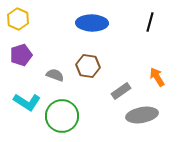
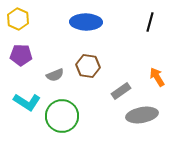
blue ellipse: moved 6 px left, 1 px up
purple pentagon: rotated 20 degrees clockwise
gray semicircle: rotated 138 degrees clockwise
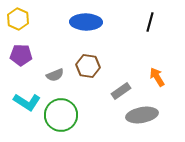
green circle: moved 1 px left, 1 px up
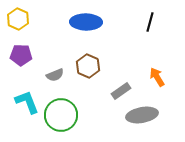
brown hexagon: rotated 15 degrees clockwise
cyan L-shape: rotated 144 degrees counterclockwise
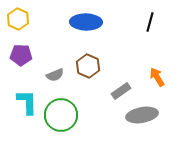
cyan L-shape: rotated 20 degrees clockwise
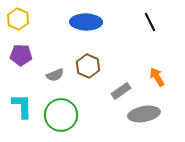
black line: rotated 42 degrees counterclockwise
cyan L-shape: moved 5 px left, 4 px down
gray ellipse: moved 2 px right, 1 px up
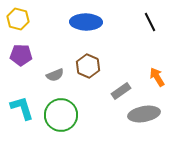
yellow hexagon: rotated 10 degrees counterclockwise
cyan L-shape: moved 2 px down; rotated 16 degrees counterclockwise
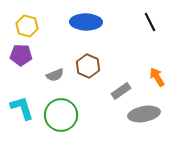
yellow hexagon: moved 9 px right, 7 px down
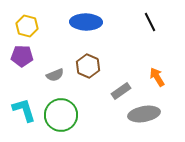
purple pentagon: moved 1 px right, 1 px down
cyan L-shape: moved 2 px right, 2 px down
